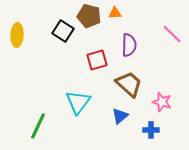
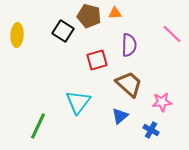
pink star: rotated 24 degrees counterclockwise
blue cross: rotated 28 degrees clockwise
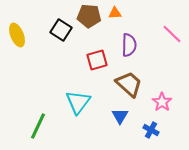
brown pentagon: rotated 10 degrees counterclockwise
black square: moved 2 px left, 1 px up
yellow ellipse: rotated 25 degrees counterclockwise
pink star: rotated 30 degrees counterclockwise
blue triangle: rotated 18 degrees counterclockwise
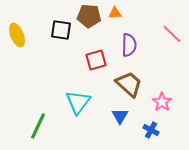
black square: rotated 25 degrees counterclockwise
red square: moved 1 px left
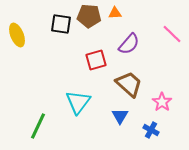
black square: moved 6 px up
purple semicircle: moved 1 px up; rotated 40 degrees clockwise
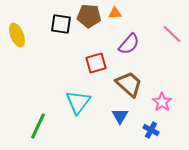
red square: moved 3 px down
